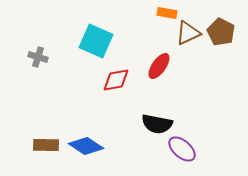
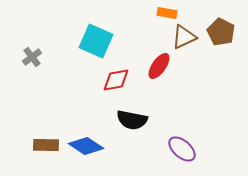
brown triangle: moved 4 px left, 4 px down
gray cross: moved 6 px left; rotated 36 degrees clockwise
black semicircle: moved 25 px left, 4 px up
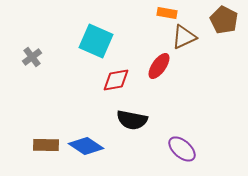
brown pentagon: moved 3 px right, 12 px up
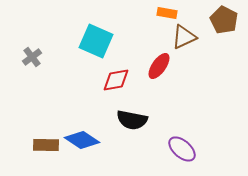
blue diamond: moved 4 px left, 6 px up
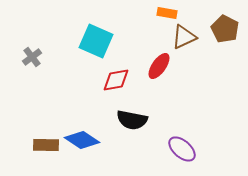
brown pentagon: moved 1 px right, 9 px down
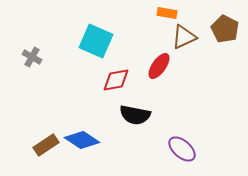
gray cross: rotated 24 degrees counterclockwise
black semicircle: moved 3 px right, 5 px up
brown rectangle: rotated 35 degrees counterclockwise
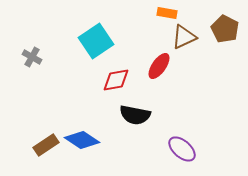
cyan square: rotated 32 degrees clockwise
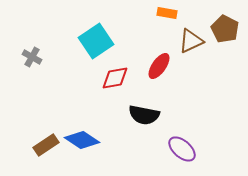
brown triangle: moved 7 px right, 4 px down
red diamond: moved 1 px left, 2 px up
black semicircle: moved 9 px right
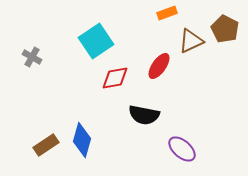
orange rectangle: rotated 30 degrees counterclockwise
blue diamond: rotated 72 degrees clockwise
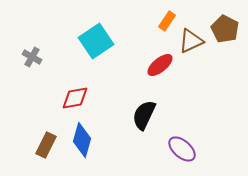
orange rectangle: moved 8 px down; rotated 36 degrees counterclockwise
red ellipse: moved 1 px right, 1 px up; rotated 16 degrees clockwise
red diamond: moved 40 px left, 20 px down
black semicircle: rotated 104 degrees clockwise
brown rectangle: rotated 30 degrees counterclockwise
